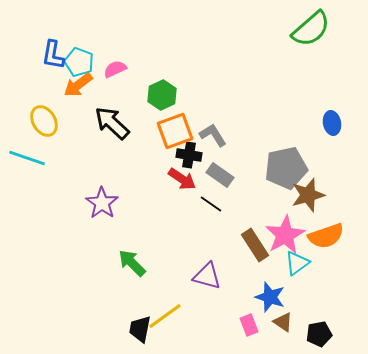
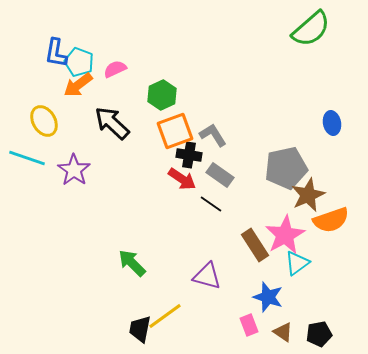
blue L-shape: moved 3 px right, 2 px up
brown star: rotated 8 degrees counterclockwise
purple star: moved 28 px left, 33 px up
orange semicircle: moved 5 px right, 16 px up
blue star: moved 2 px left
brown triangle: moved 10 px down
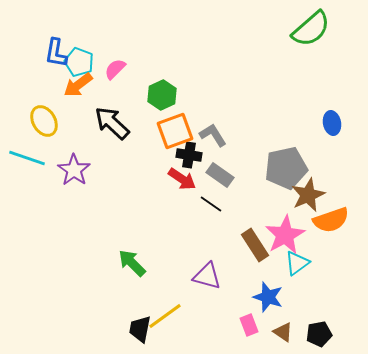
pink semicircle: rotated 20 degrees counterclockwise
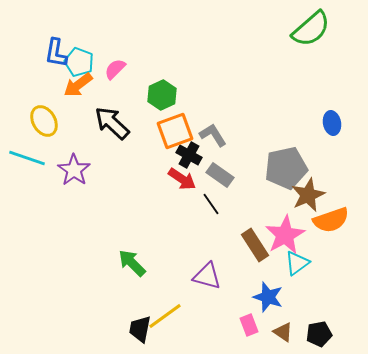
black cross: rotated 20 degrees clockwise
black line: rotated 20 degrees clockwise
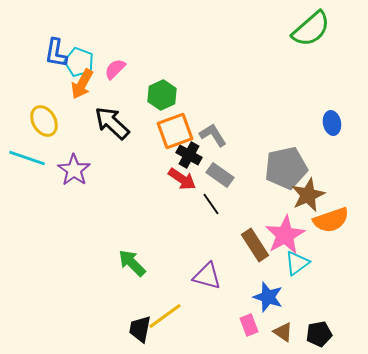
orange arrow: moved 4 px right, 1 px up; rotated 24 degrees counterclockwise
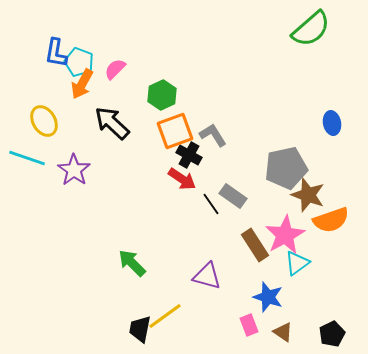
gray rectangle: moved 13 px right, 21 px down
brown star: rotated 28 degrees counterclockwise
black pentagon: moved 13 px right; rotated 15 degrees counterclockwise
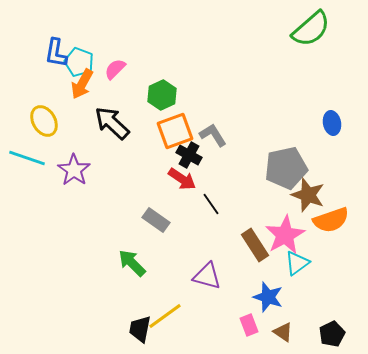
gray rectangle: moved 77 px left, 24 px down
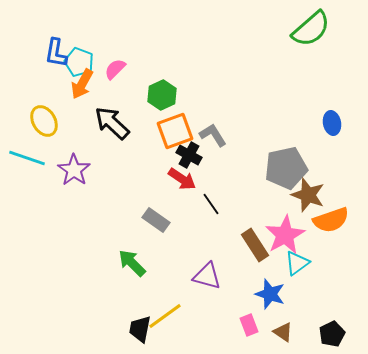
blue star: moved 2 px right, 3 px up
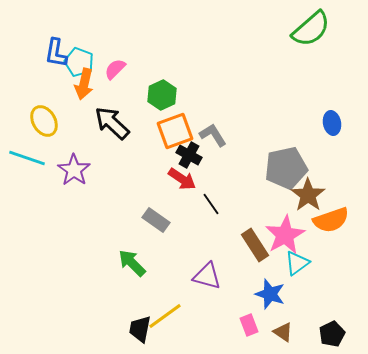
orange arrow: moved 2 px right; rotated 16 degrees counterclockwise
brown star: rotated 16 degrees clockwise
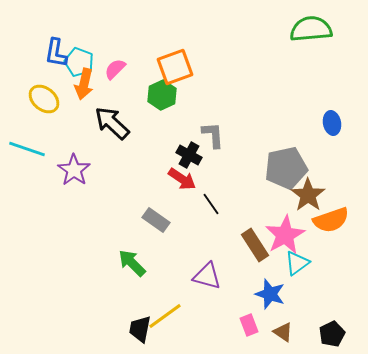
green semicircle: rotated 144 degrees counterclockwise
yellow ellipse: moved 22 px up; rotated 20 degrees counterclockwise
orange square: moved 64 px up
gray L-shape: rotated 28 degrees clockwise
cyan line: moved 9 px up
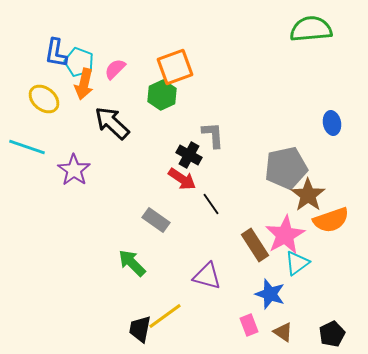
cyan line: moved 2 px up
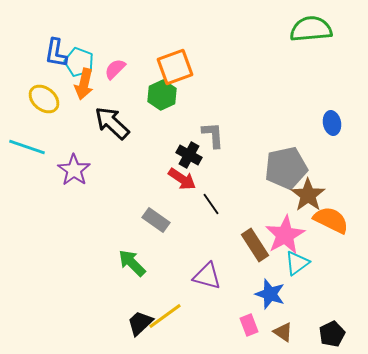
orange semicircle: rotated 135 degrees counterclockwise
black trapezoid: moved 6 px up; rotated 36 degrees clockwise
